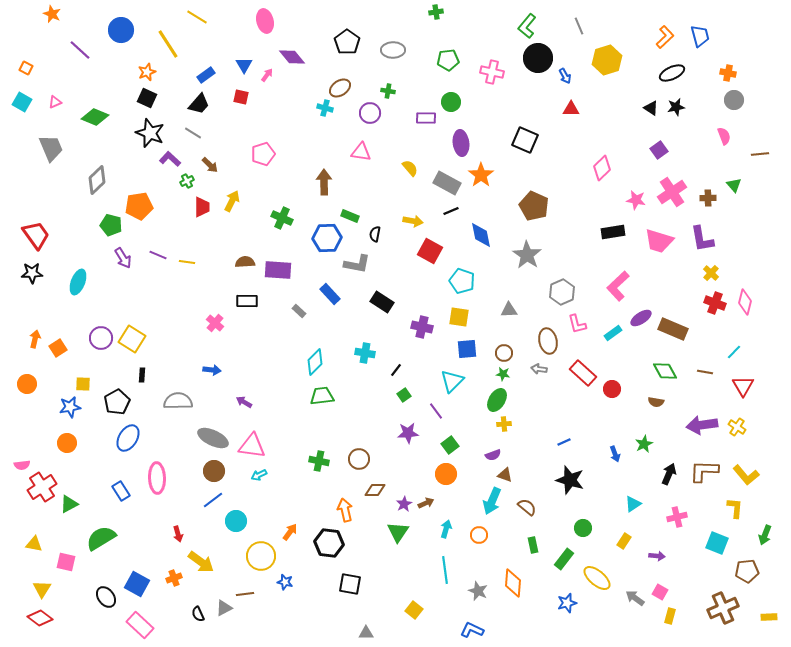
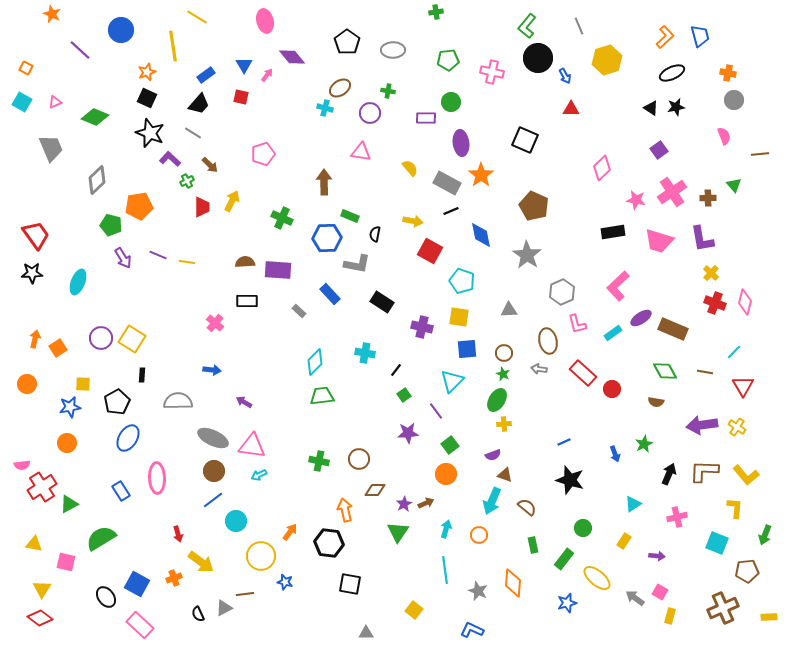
yellow line at (168, 44): moved 5 px right, 2 px down; rotated 24 degrees clockwise
green star at (503, 374): rotated 16 degrees clockwise
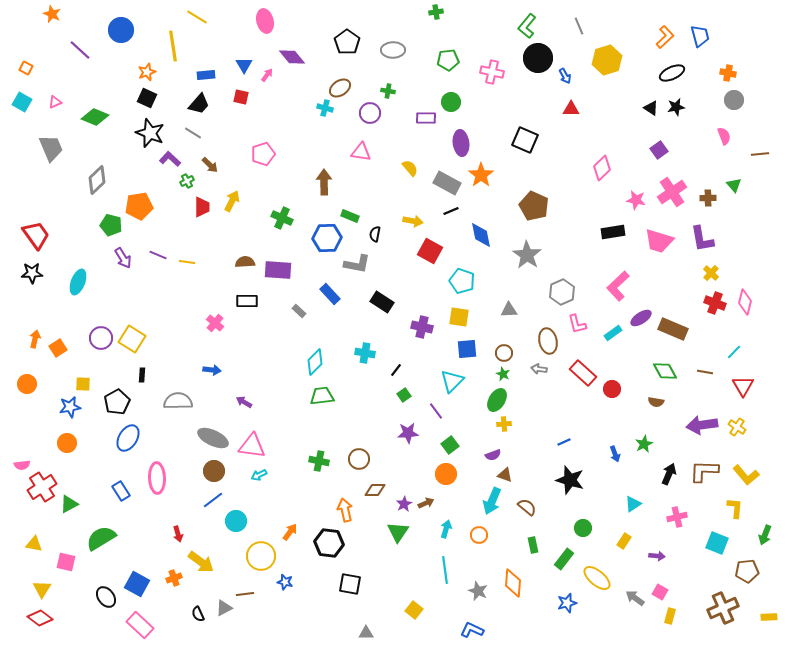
blue rectangle at (206, 75): rotated 30 degrees clockwise
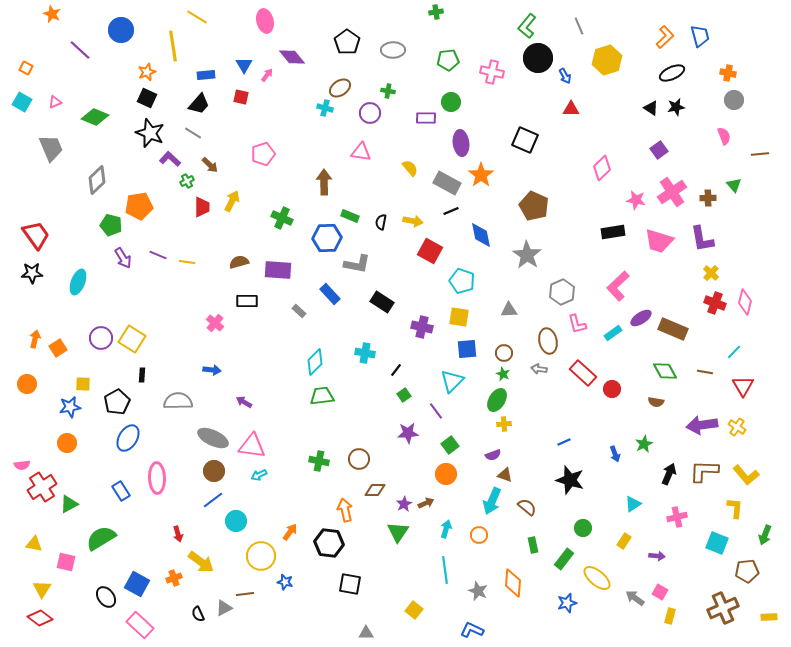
black semicircle at (375, 234): moved 6 px right, 12 px up
brown semicircle at (245, 262): moved 6 px left; rotated 12 degrees counterclockwise
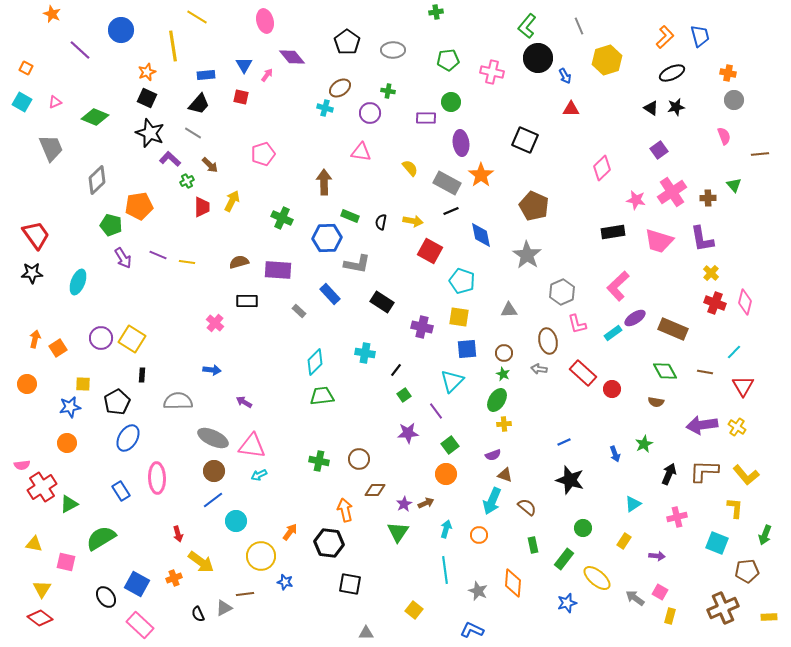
purple ellipse at (641, 318): moved 6 px left
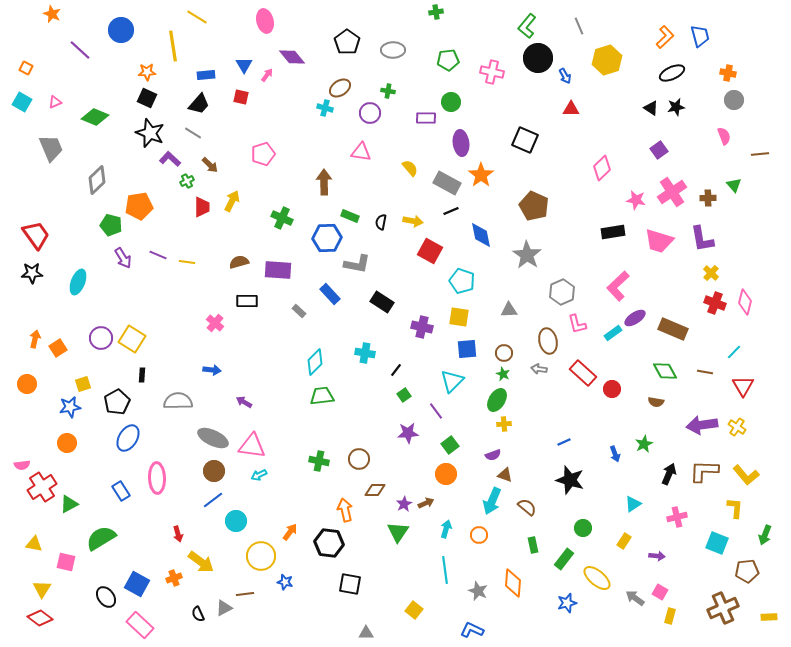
orange star at (147, 72): rotated 18 degrees clockwise
yellow square at (83, 384): rotated 21 degrees counterclockwise
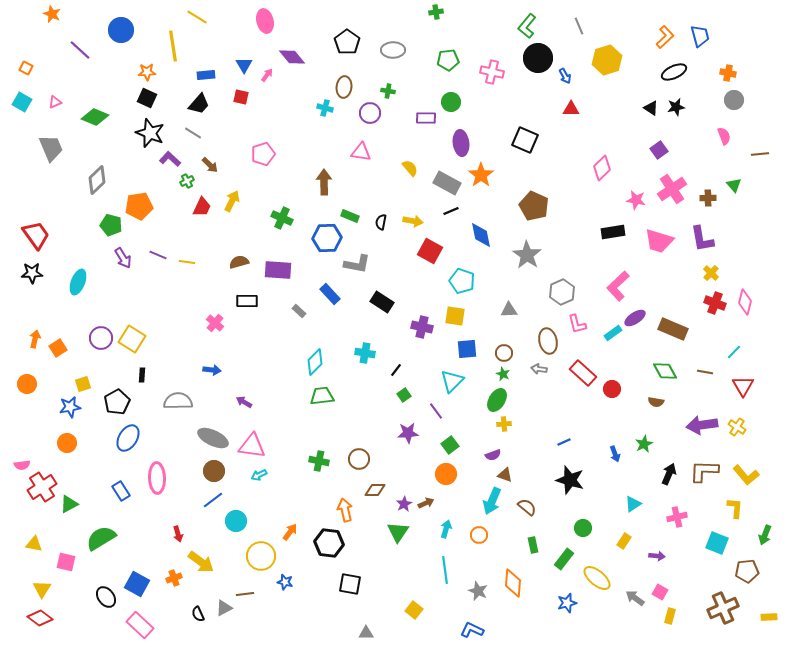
black ellipse at (672, 73): moved 2 px right, 1 px up
brown ellipse at (340, 88): moved 4 px right, 1 px up; rotated 50 degrees counterclockwise
pink cross at (672, 192): moved 3 px up
red trapezoid at (202, 207): rotated 25 degrees clockwise
yellow square at (459, 317): moved 4 px left, 1 px up
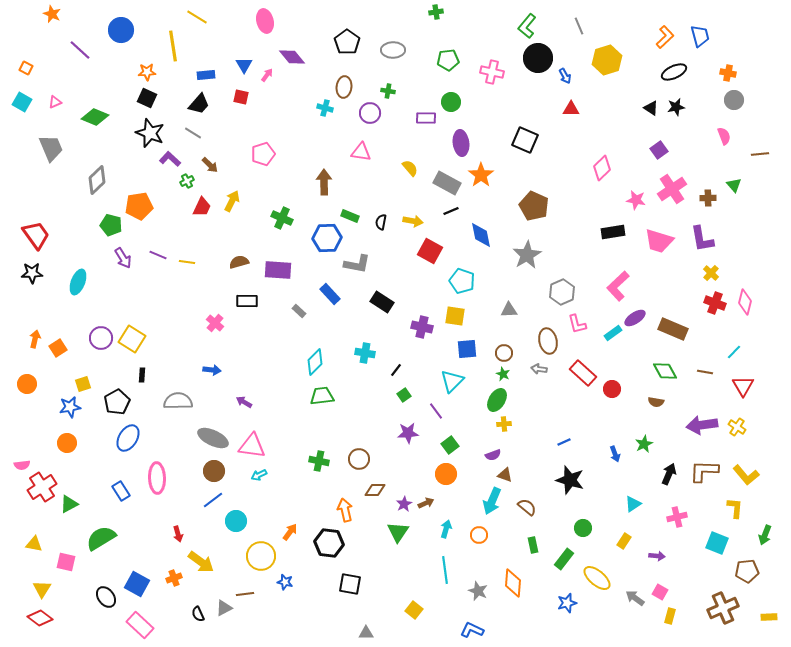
gray star at (527, 255): rotated 8 degrees clockwise
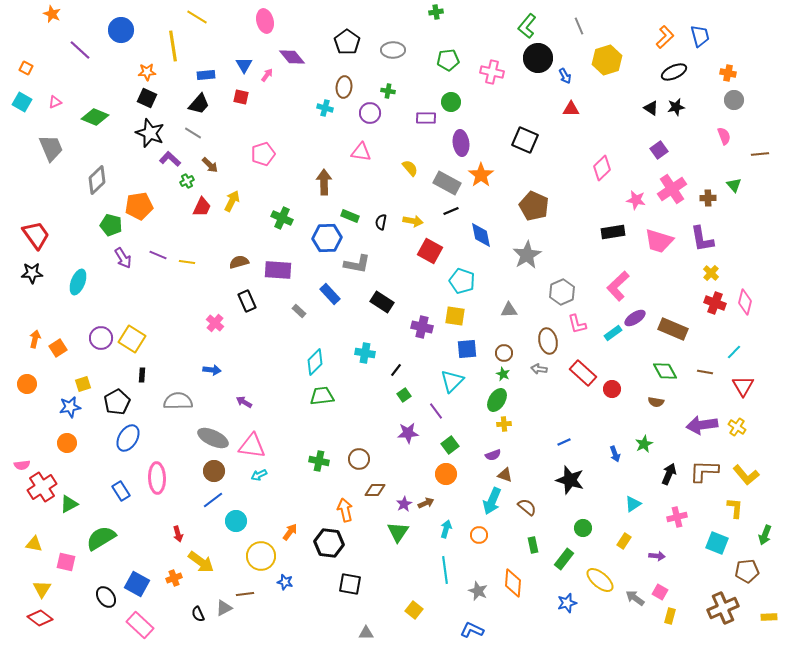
black rectangle at (247, 301): rotated 65 degrees clockwise
yellow ellipse at (597, 578): moved 3 px right, 2 px down
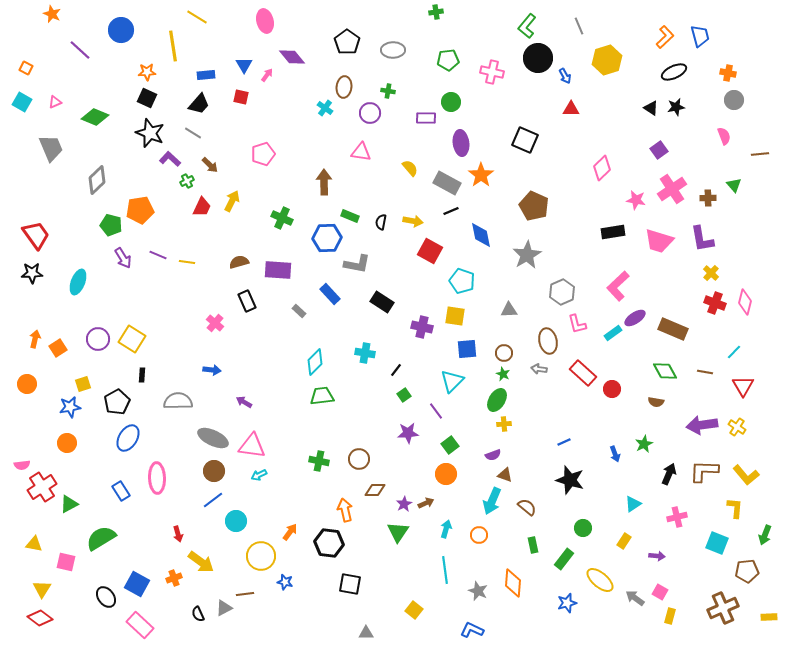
cyan cross at (325, 108): rotated 21 degrees clockwise
orange pentagon at (139, 206): moved 1 px right, 4 px down
purple circle at (101, 338): moved 3 px left, 1 px down
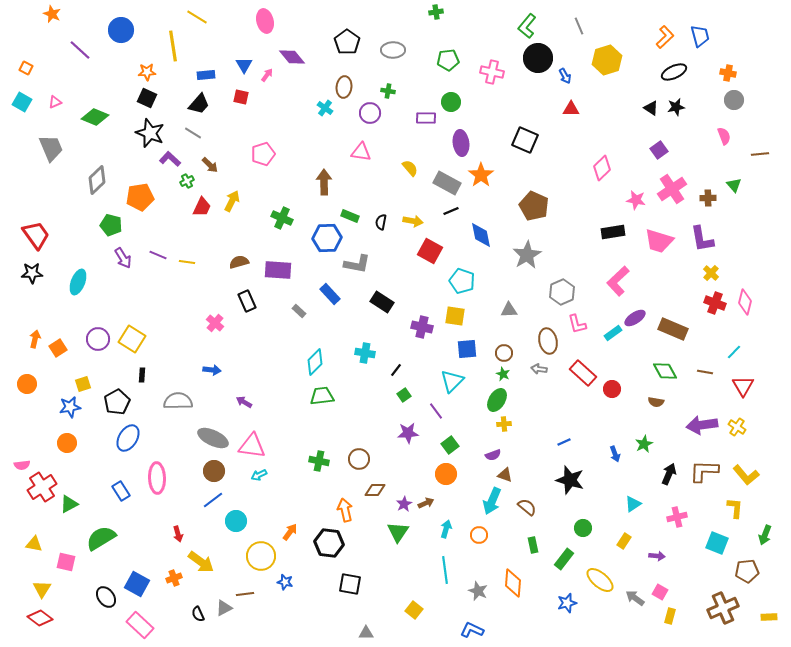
orange pentagon at (140, 210): moved 13 px up
pink L-shape at (618, 286): moved 5 px up
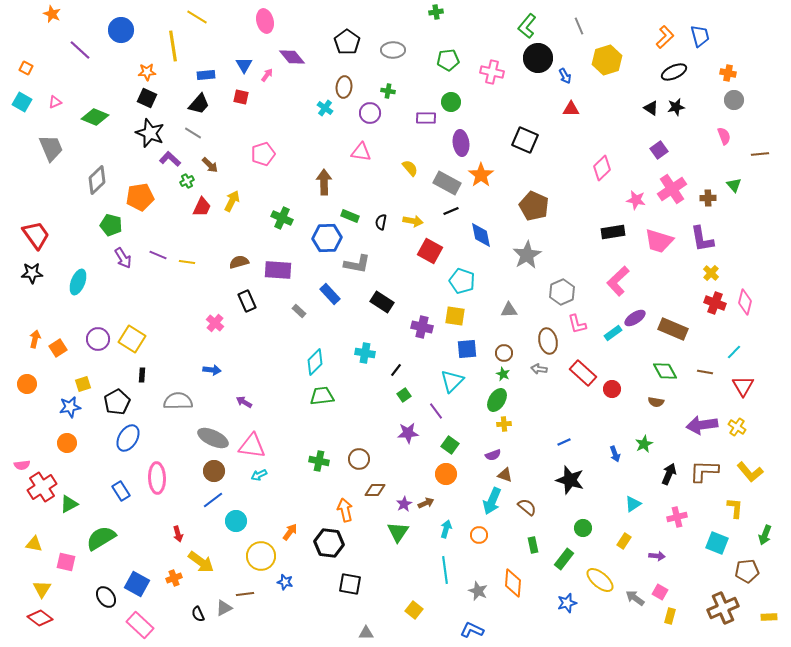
green square at (450, 445): rotated 18 degrees counterclockwise
yellow L-shape at (746, 475): moved 4 px right, 3 px up
